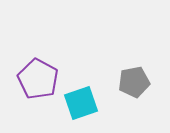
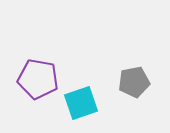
purple pentagon: rotated 18 degrees counterclockwise
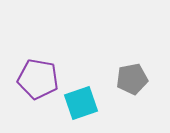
gray pentagon: moved 2 px left, 3 px up
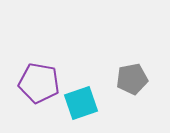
purple pentagon: moved 1 px right, 4 px down
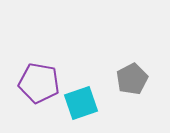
gray pentagon: rotated 16 degrees counterclockwise
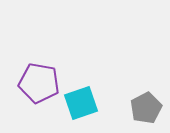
gray pentagon: moved 14 px right, 29 px down
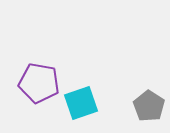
gray pentagon: moved 3 px right, 2 px up; rotated 12 degrees counterclockwise
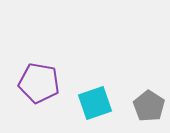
cyan square: moved 14 px right
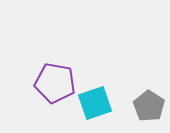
purple pentagon: moved 16 px right
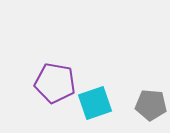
gray pentagon: moved 2 px right, 1 px up; rotated 28 degrees counterclockwise
